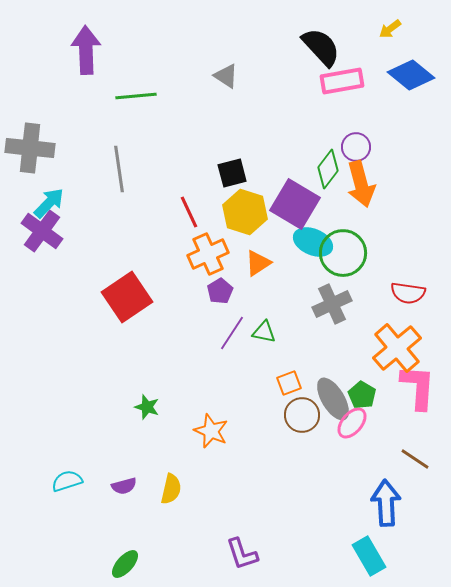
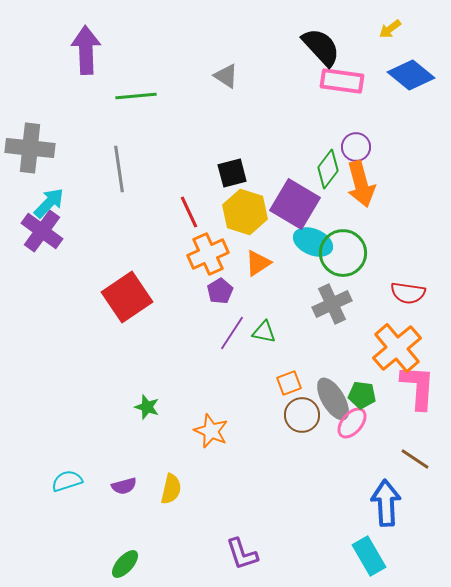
pink rectangle at (342, 81): rotated 18 degrees clockwise
green pentagon at (362, 395): rotated 24 degrees counterclockwise
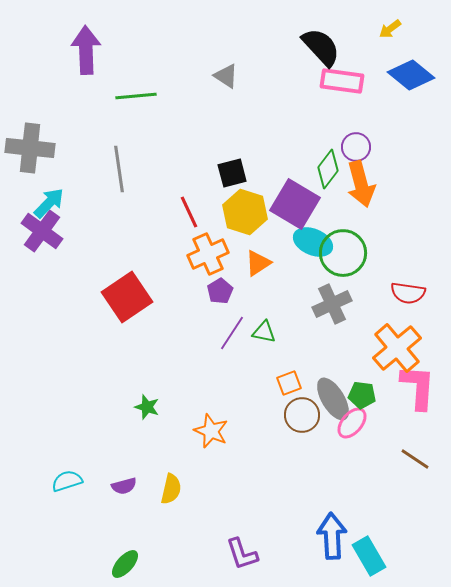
blue arrow at (386, 503): moved 54 px left, 33 px down
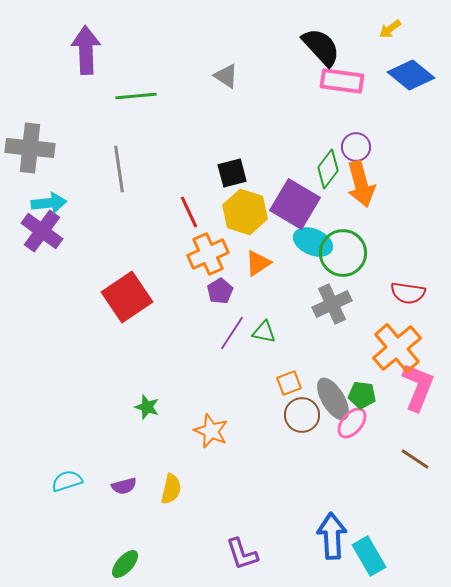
cyan arrow at (49, 203): rotated 40 degrees clockwise
pink L-shape at (418, 387): rotated 18 degrees clockwise
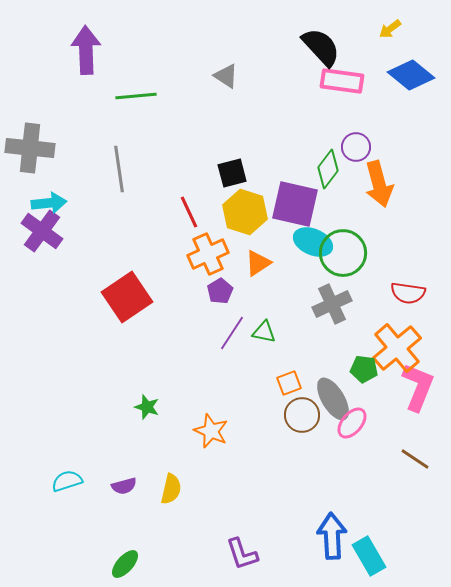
orange arrow at (361, 184): moved 18 px right
purple square at (295, 204): rotated 18 degrees counterclockwise
green pentagon at (362, 395): moved 2 px right, 26 px up
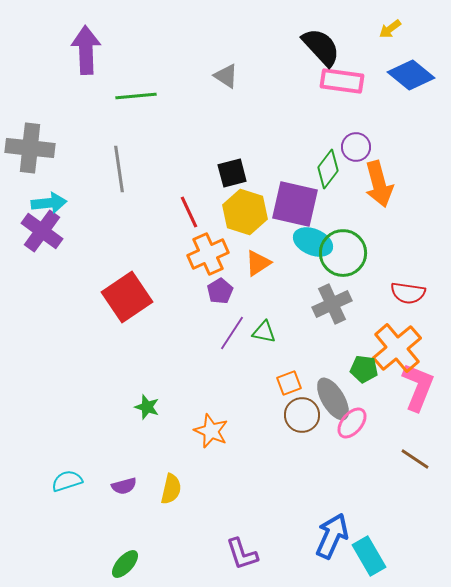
blue arrow at (332, 536): rotated 27 degrees clockwise
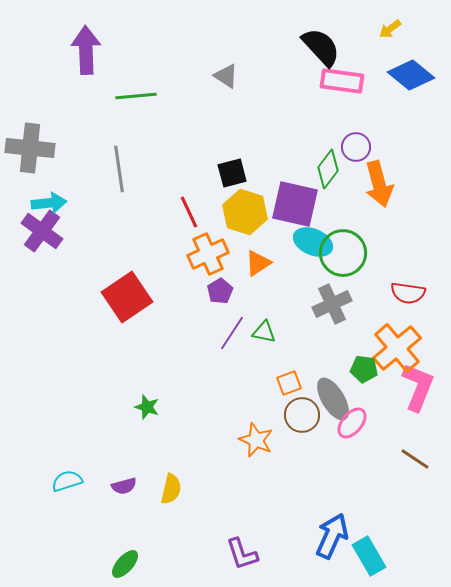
orange star at (211, 431): moved 45 px right, 9 px down
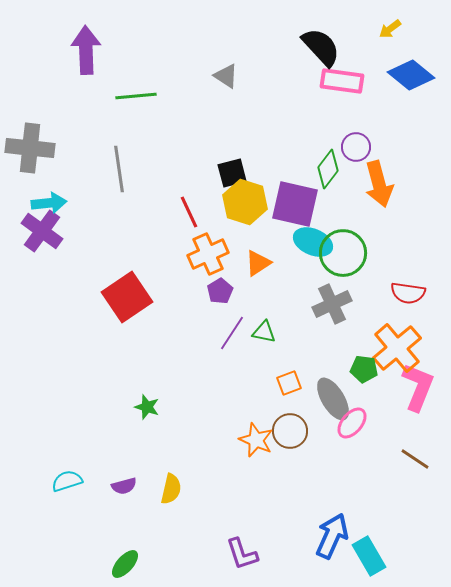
yellow hexagon at (245, 212): moved 10 px up
brown circle at (302, 415): moved 12 px left, 16 px down
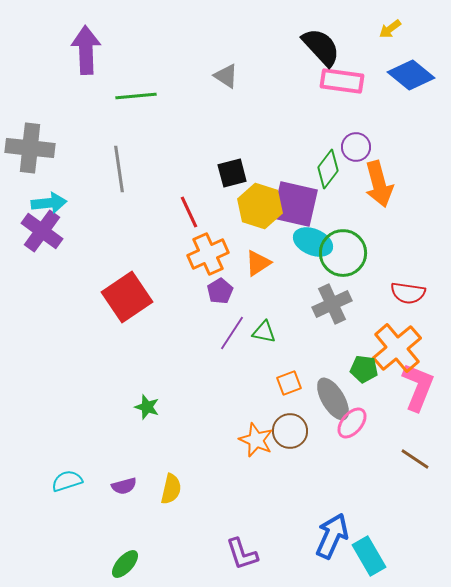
yellow hexagon at (245, 202): moved 15 px right, 4 px down
